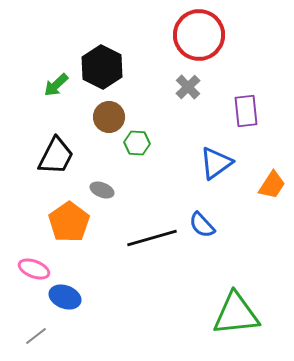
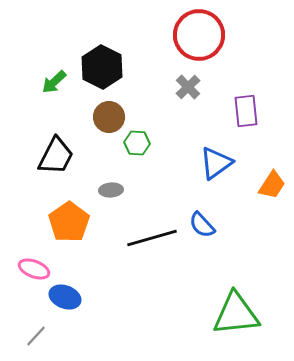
green arrow: moved 2 px left, 3 px up
gray ellipse: moved 9 px right; rotated 25 degrees counterclockwise
gray line: rotated 10 degrees counterclockwise
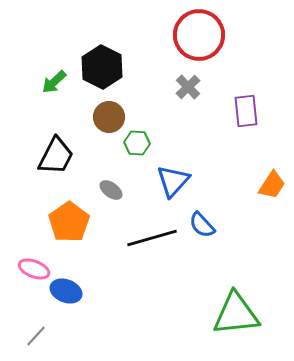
blue triangle: moved 43 px left, 18 px down; rotated 12 degrees counterclockwise
gray ellipse: rotated 40 degrees clockwise
blue ellipse: moved 1 px right, 6 px up
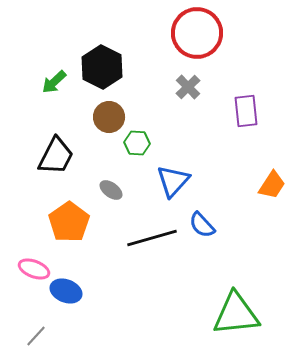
red circle: moved 2 px left, 2 px up
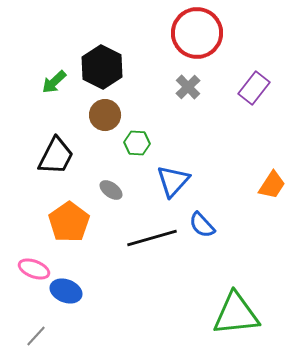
purple rectangle: moved 8 px right, 23 px up; rotated 44 degrees clockwise
brown circle: moved 4 px left, 2 px up
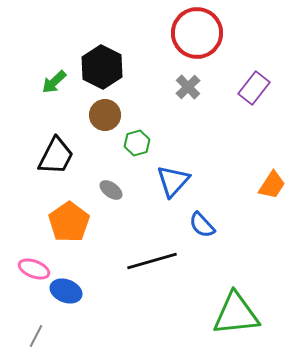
green hexagon: rotated 20 degrees counterclockwise
black line: moved 23 px down
gray line: rotated 15 degrees counterclockwise
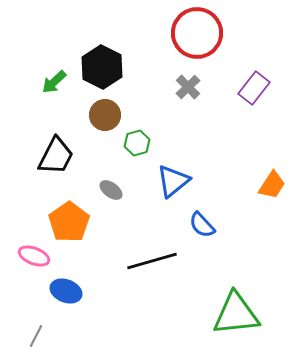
blue triangle: rotated 9 degrees clockwise
pink ellipse: moved 13 px up
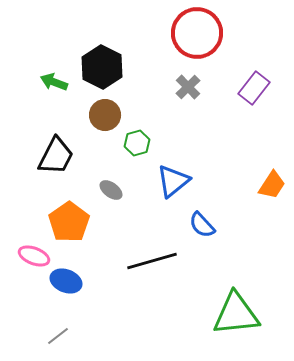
green arrow: rotated 64 degrees clockwise
blue ellipse: moved 10 px up
gray line: moved 22 px right; rotated 25 degrees clockwise
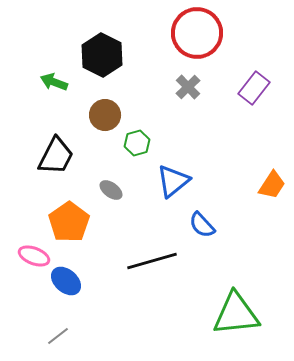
black hexagon: moved 12 px up
blue ellipse: rotated 20 degrees clockwise
